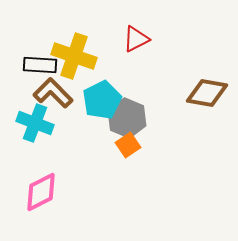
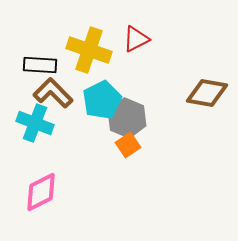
yellow cross: moved 15 px right, 6 px up
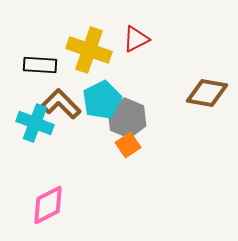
brown L-shape: moved 8 px right, 11 px down
pink diamond: moved 7 px right, 13 px down
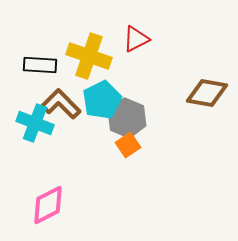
yellow cross: moved 6 px down
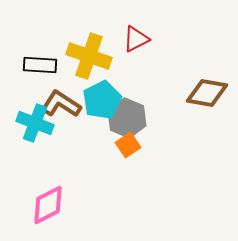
brown L-shape: rotated 12 degrees counterclockwise
